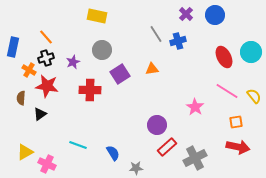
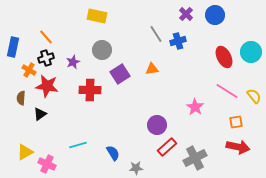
cyan line: rotated 36 degrees counterclockwise
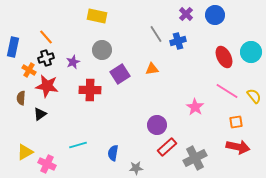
blue semicircle: rotated 140 degrees counterclockwise
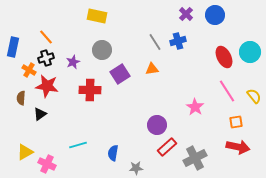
gray line: moved 1 px left, 8 px down
cyan circle: moved 1 px left
pink line: rotated 25 degrees clockwise
